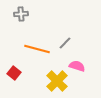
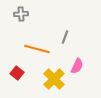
gray line: moved 6 px up; rotated 24 degrees counterclockwise
pink semicircle: rotated 98 degrees clockwise
red square: moved 3 px right
yellow cross: moved 3 px left, 2 px up
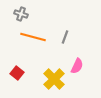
gray cross: rotated 24 degrees clockwise
orange line: moved 4 px left, 12 px up
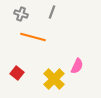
gray line: moved 13 px left, 25 px up
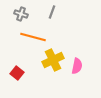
pink semicircle: rotated 14 degrees counterclockwise
yellow cross: moved 1 px left, 19 px up; rotated 20 degrees clockwise
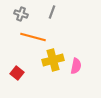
yellow cross: rotated 10 degrees clockwise
pink semicircle: moved 1 px left
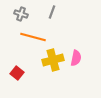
pink semicircle: moved 8 px up
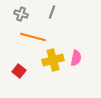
red square: moved 2 px right, 2 px up
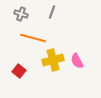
orange line: moved 1 px down
pink semicircle: moved 1 px right, 3 px down; rotated 140 degrees clockwise
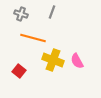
yellow cross: rotated 35 degrees clockwise
